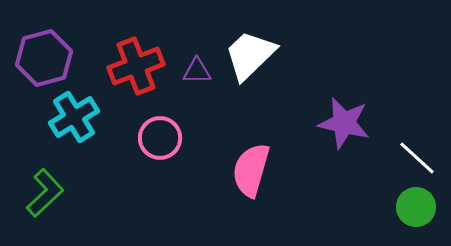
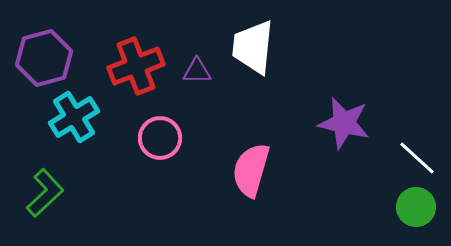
white trapezoid: moved 3 px right, 8 px up; rotated 40 degrees counterclockwise
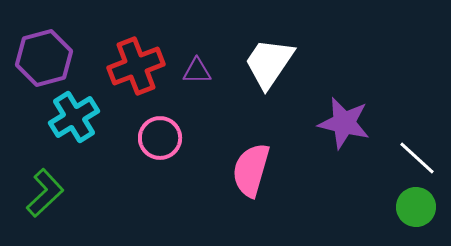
white trapezoid: moved 16 px right, 16 px down; rotated 28 degrees clockwise
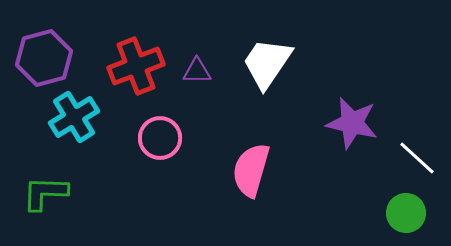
white trapezoid: moved 2 px left
purple star: moved 8 px right
green L-shape: rotated 135 degrees counterclockwise
green circle: moved 10 px left, 6 px down
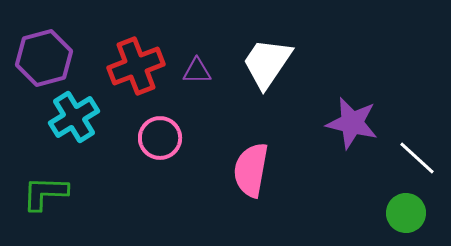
pink semicircle: rotated 6 degrees counterclockwise
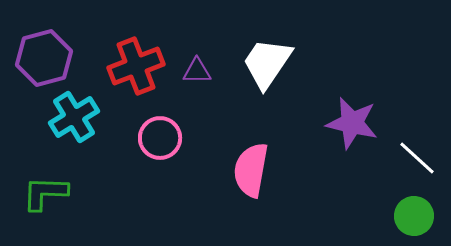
green circle: moved 8 px right, 3 px down
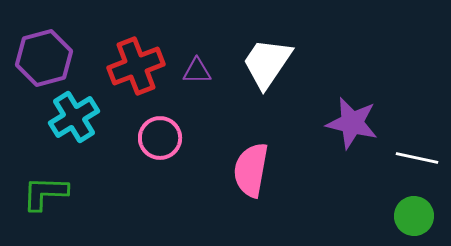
white line: rotated 30 degrees counterclockwise
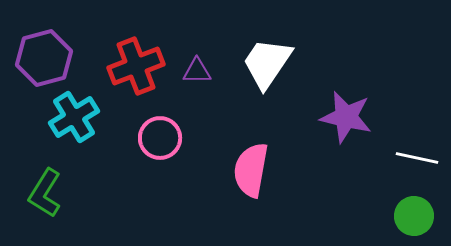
purple star: moved 6 px left, 6 px up
green L-shape: rotated 60 degrees counterclockwise
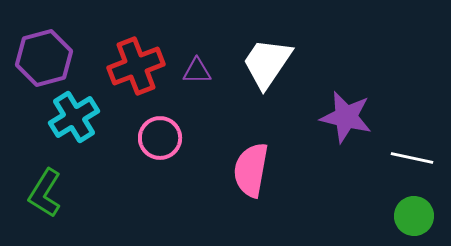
white line: moved 5 px left
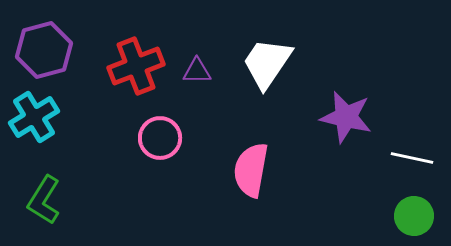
purple hexagon: moved 8 px up
cyan cross: moved 40 px left
green L-shape: moved 1 px left, 7 px down
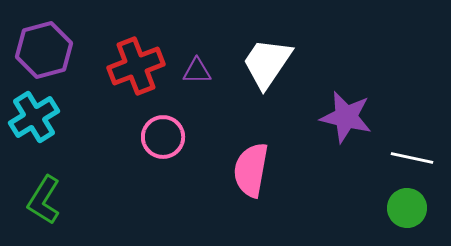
pink circle: moved 3 px right, 1 px up
green circle: moved 7 px left, 8 px up
